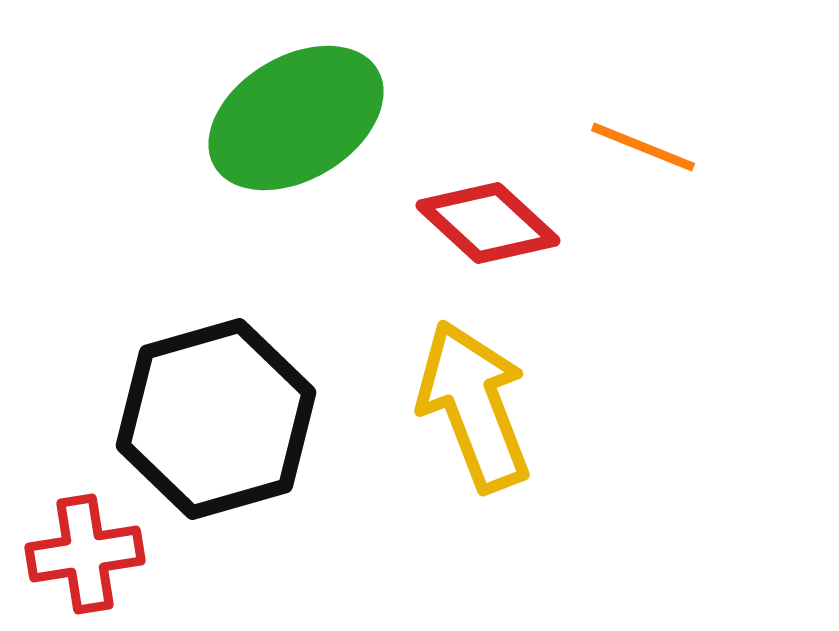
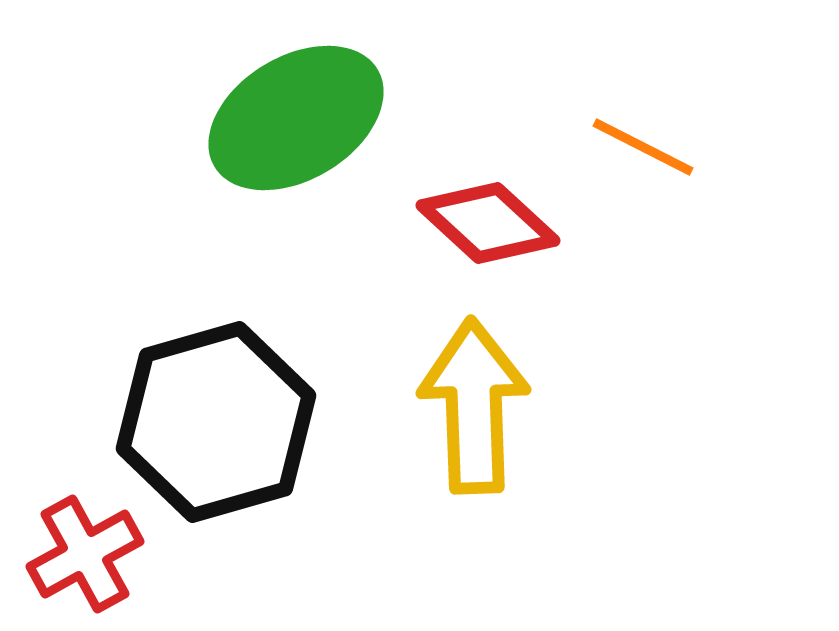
orange line: rotated 5 degrees clockwise
yellow arrow: rotated 19 degrees clockwise
black hexagon: moved 3 px down
red cross: rotated 20 degrees counterclockwise
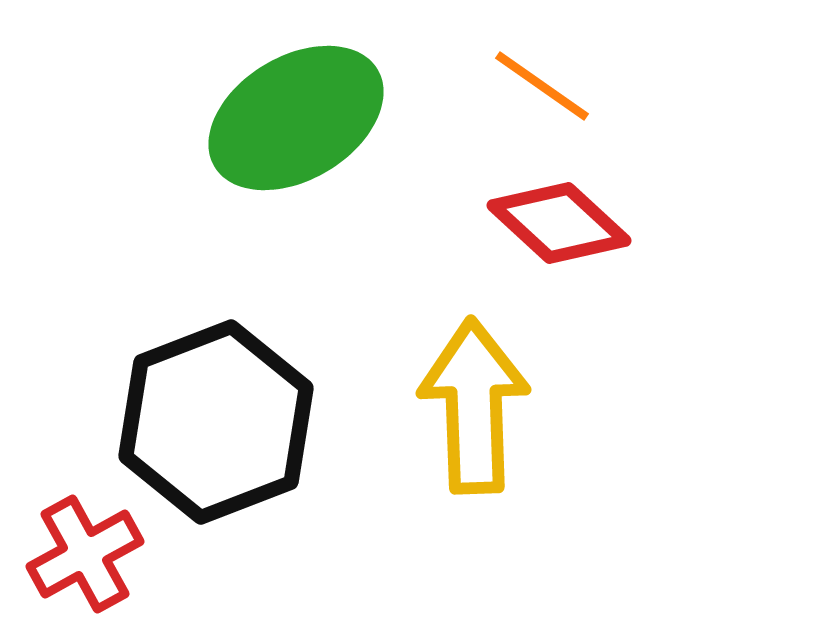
orange line: moved 101 px left, 61 px up; rotated 8 degrees clockwise
red diamond: moved 71 px right
black hexagon: rotated 5 degrees counterclockwise
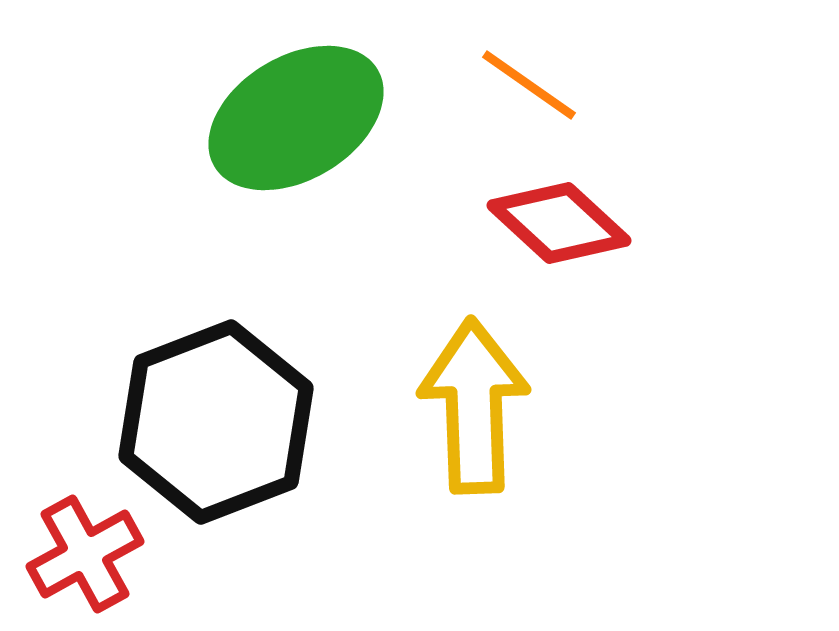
orange line: moved 13 px left, 1 px up
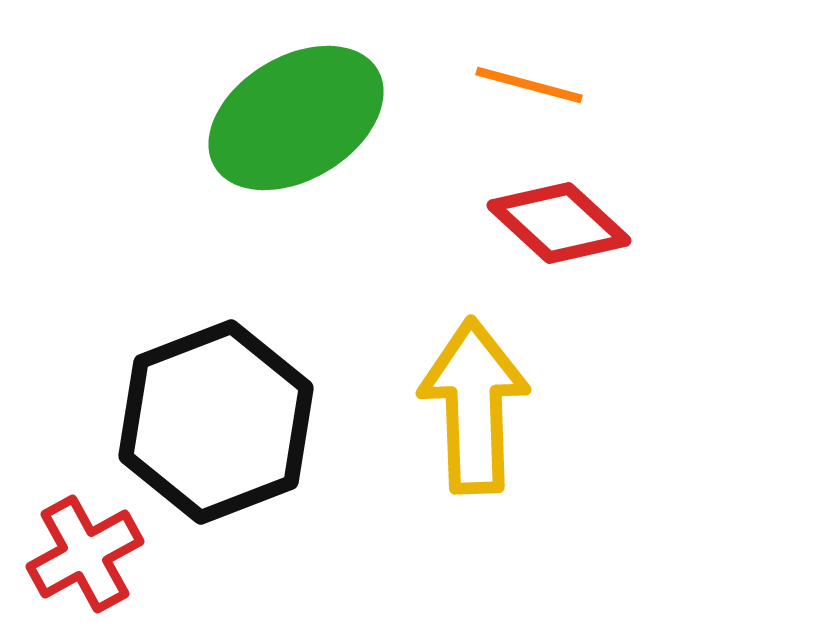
orange line: rotated 20 degrees counterclockwise
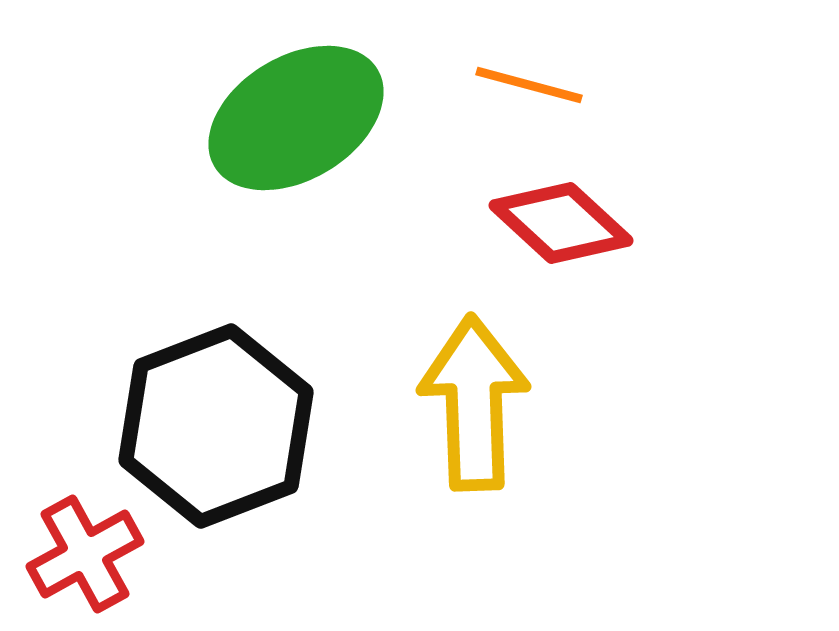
red diamond: moved 2 px right
yellow arrow: moved 3 px up
black hexagon: moved 4 px down
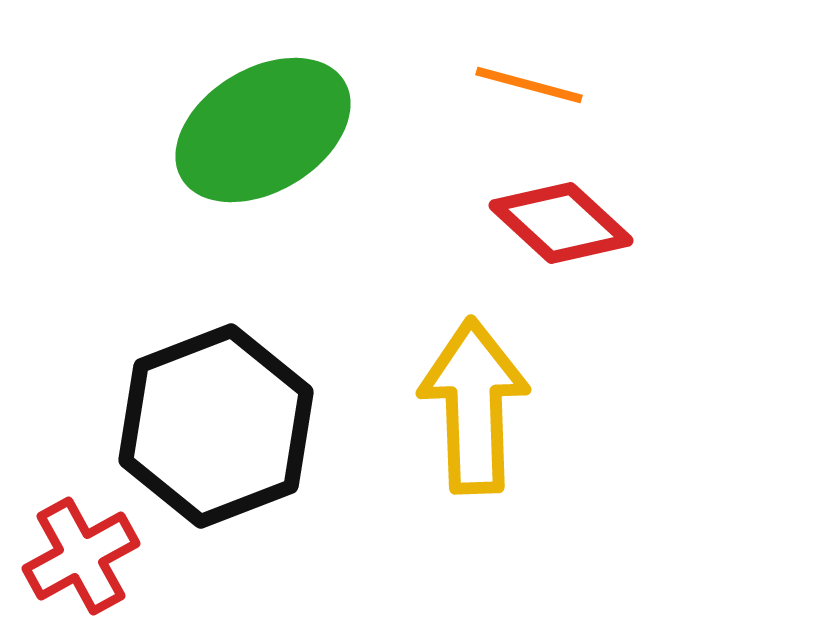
green ellipse: moved 33 px left, 12 px down
yellow arrow: moved 3 px down
red cross: moved 4 px left, 2 px down
